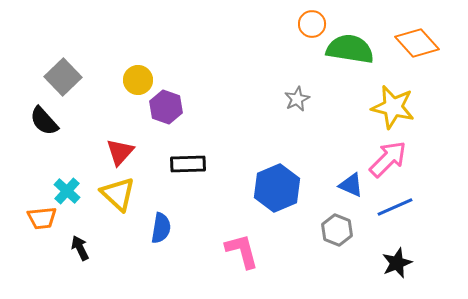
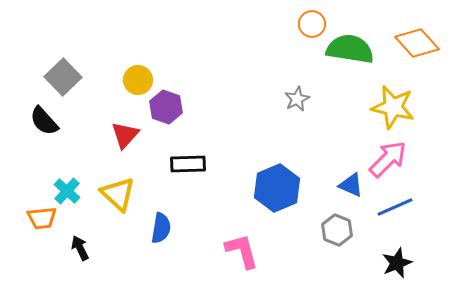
red triangle: moved 5 px right, 17 px up
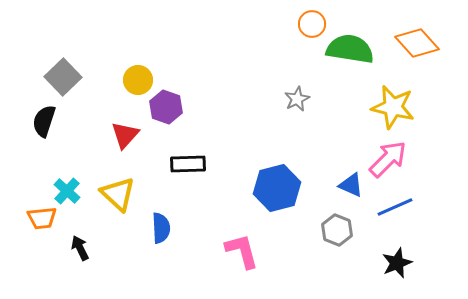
black semicircle: rotated 60 degrees clockwise
blue hexagon: rotated 9 degrees clockwise
blue semicircle: rotated 12 degrees counterclockwise
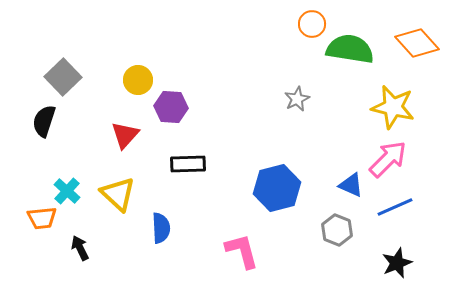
purple hexagon: moved 5 px right; rotated 16 degrees counterclockwise
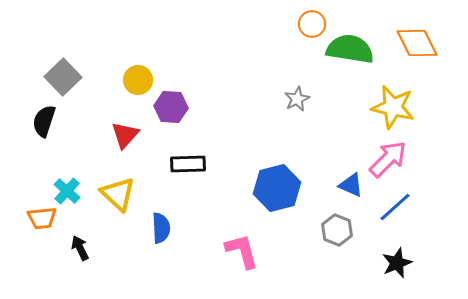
orange diamond: rotated 15 degrees clockwise
blue line: rotated 18 degrees counterclockwise
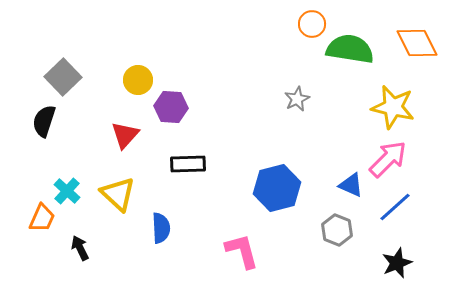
orange trapezoid: rotated 60 degrees counterclockwise
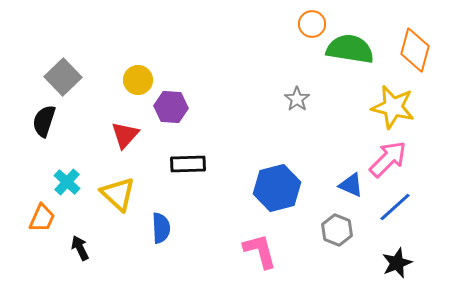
orange diamond: moved 2 px left, 7 px down; rotated 42 degrees clockwise
gray star: rotated 10 degrees counterclockwise
cyan cross: moved 9 px up
pink L-shape: moved 18 px right
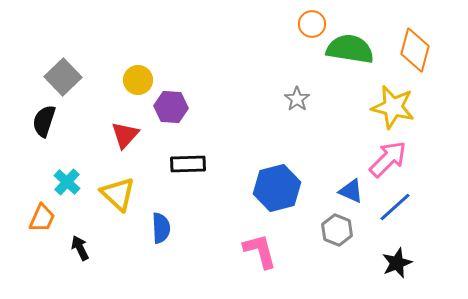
blue triangle: moved 6 px down
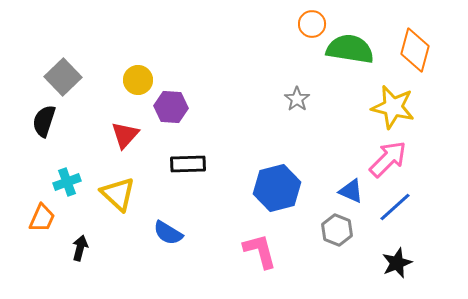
cyan cross: rotated 28 degrees clockwise
blue semicircle: moved 7 px right, 5 px down; rotated 124 degrees clockwise
black arrow: rotated 40 degrees clockwise
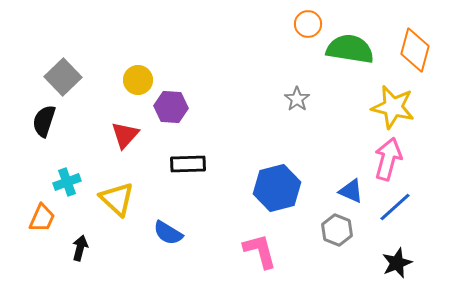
orange circle: moved 4 px left
pink arrow: rotated 30 degrees counterclockwise
yellow triangle: moved 1 px left, 5 px down
